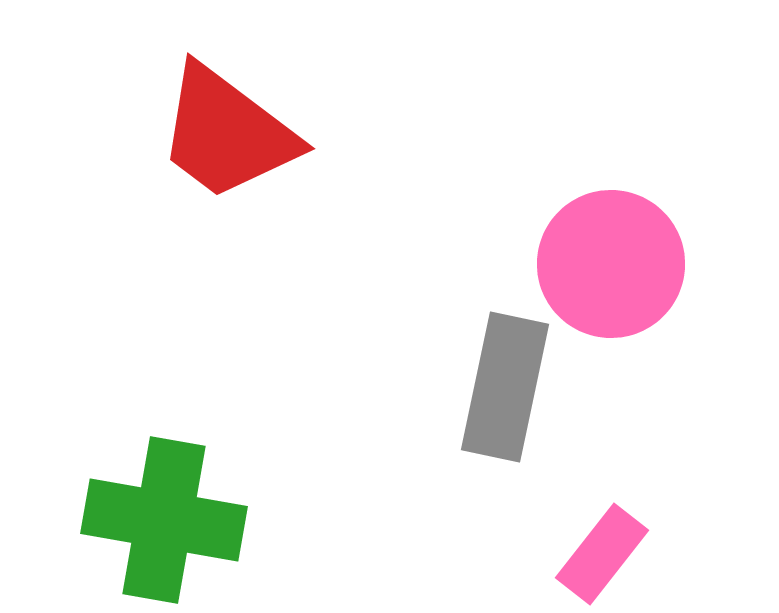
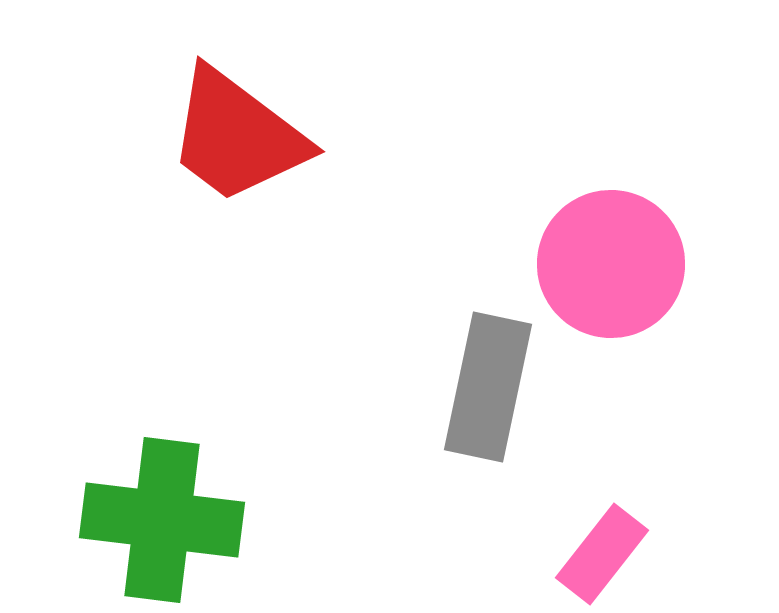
red trapezoid: moved 10 px right, 3 px down
gray rectangle: moved 17 px left
green cross: moved 2 px left; rotated 3 degrees counterclockwise
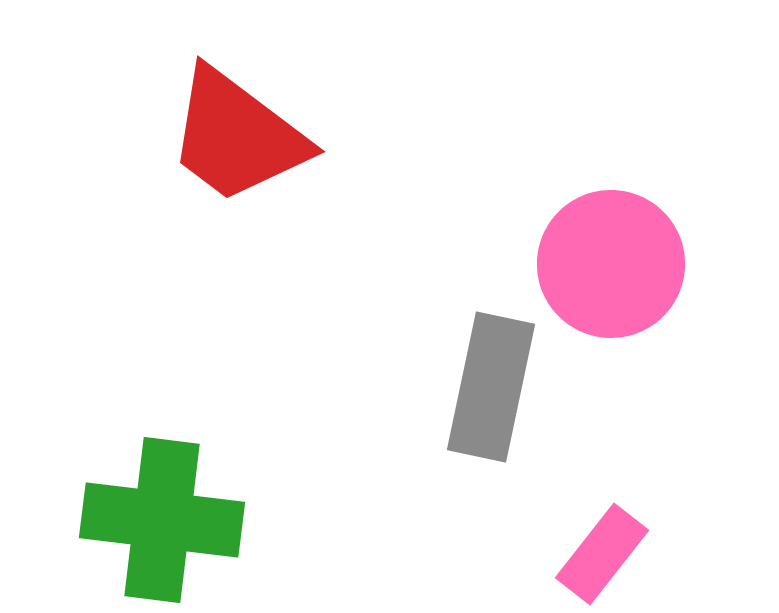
gray rectangle: moved 3 px right
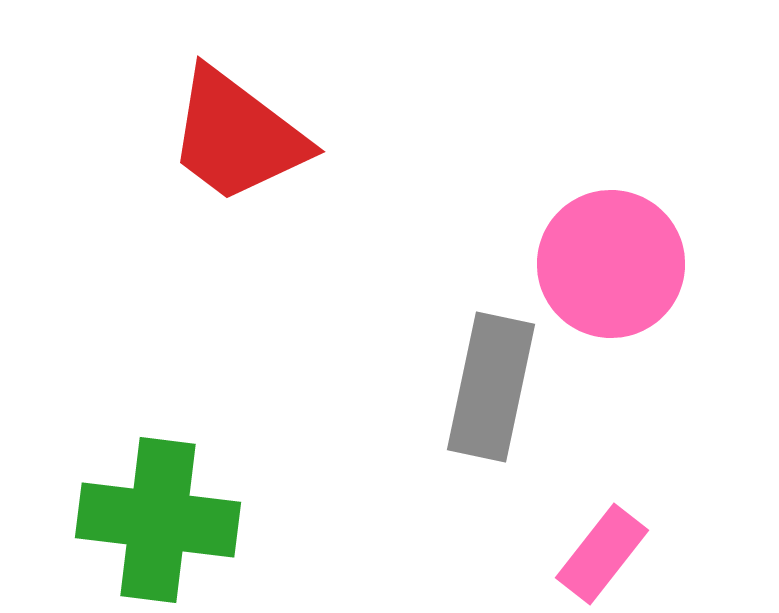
green cross: moved 4 px left
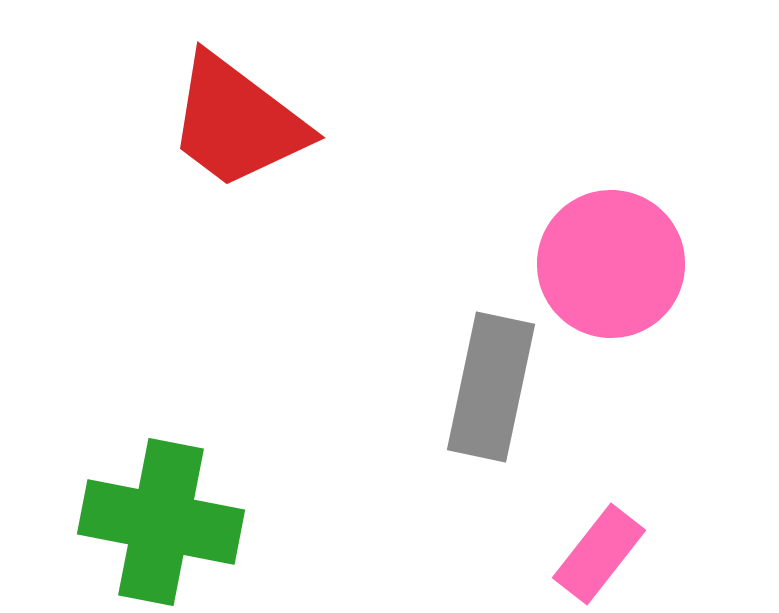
red trapezoid: moved 14 px up
green cross: moved 3 px right, 2 px down; rotated 4 degrees clockwise
pink rectangle: moved 3 px left
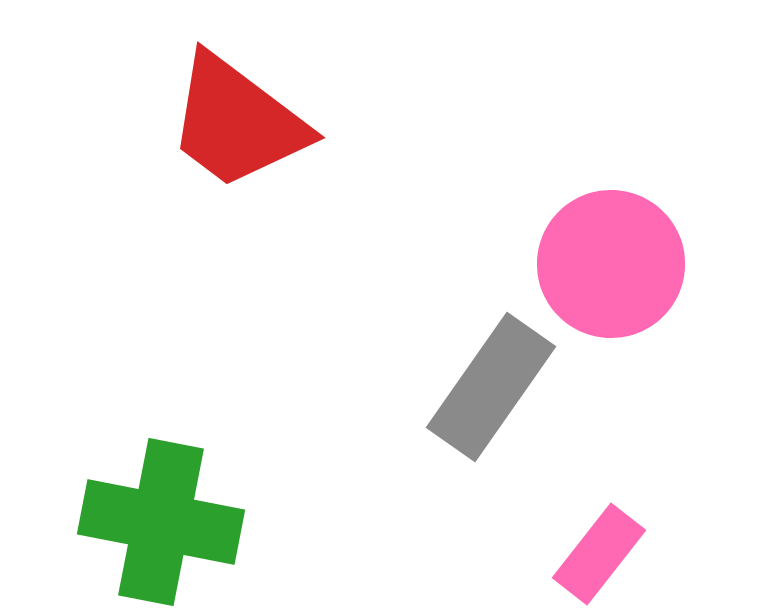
gray rectangle: rotated 23 degrees clockwise
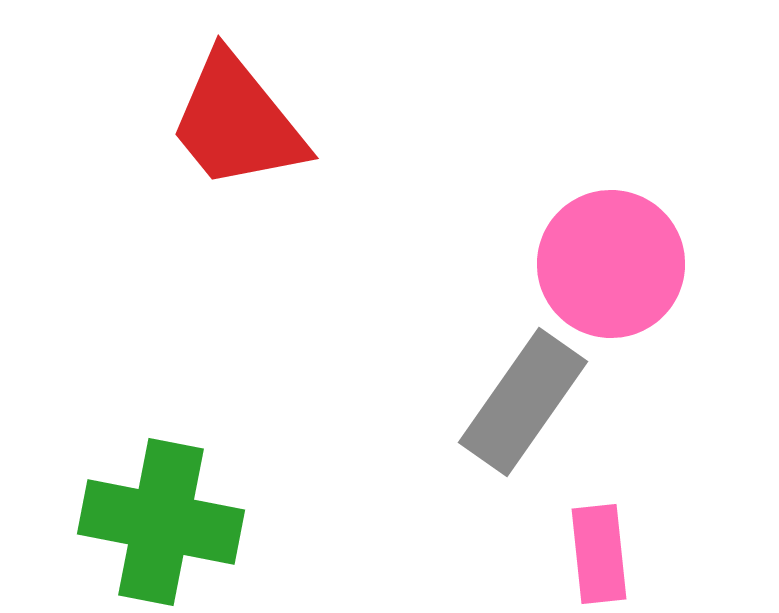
red trapezoid: rotated 14 degrees clockwise
gray rectangle: moved 32 px right, 15 px down
pink rectangle: rotated 44 degrees counterclockwise
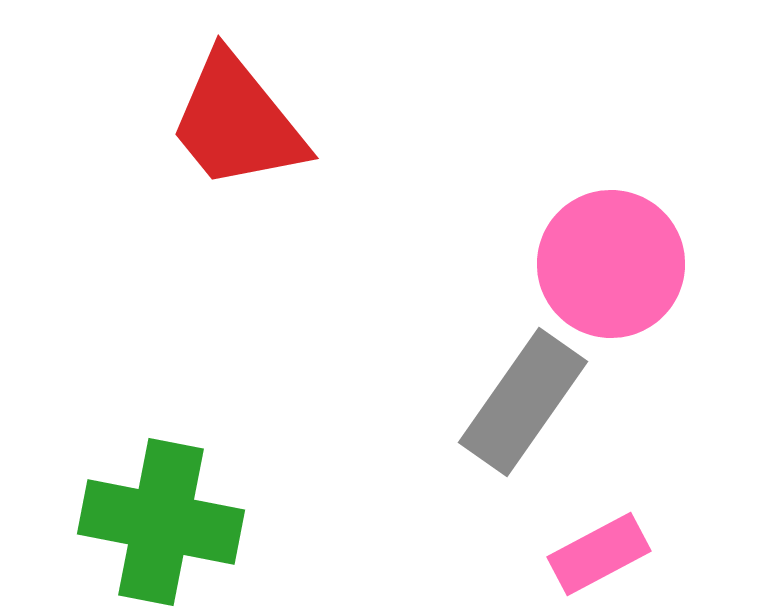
pink rectangle: rotated 68 degrees clockwise
